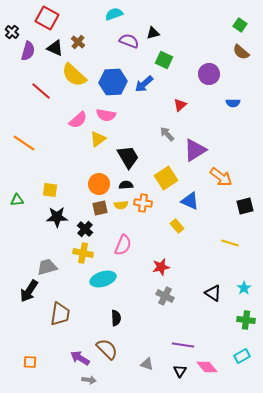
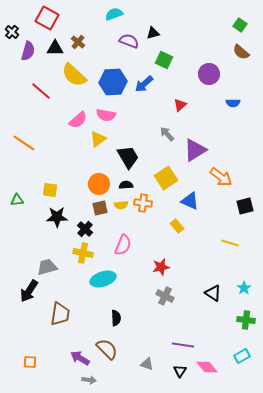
black triangle at (55, 48): rotated 24 degrees counterclockwise
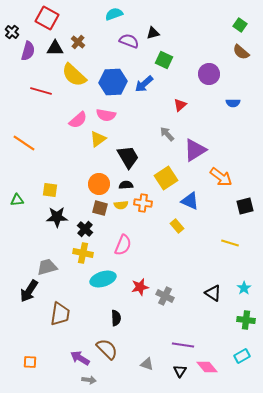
red line at (41, 91): rotated 25 degrees counterclockwise
brown square at (100, 208): rotated 28 degrees clockwise
red star at (161, 267): moved 21 px left, 20 px down
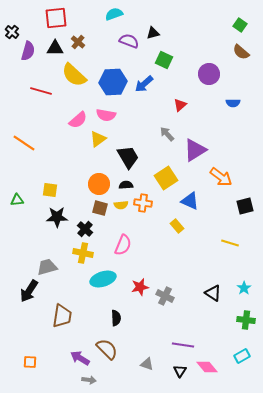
red square at (47, 18): moved 9 px right; rotated 35 degrees counterclockwise
brown trapezoid at (60, 314): moved 2 px right, 2 px down
